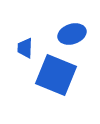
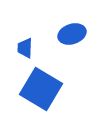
blue square: moved 15 px left, 14 px down; rotated 9 degrees clockwise
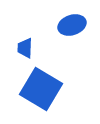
blue ellipse: moved 9 px up
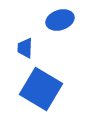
blue ellipse: moved 12 px left, 5 px up
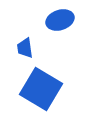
blue trapezoid: rotated 10 degrees counterclockwise
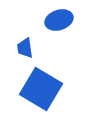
blue ellipse: moved 1 px left
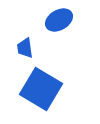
blue ellipse: rotated 12 degrees counterclockwise
